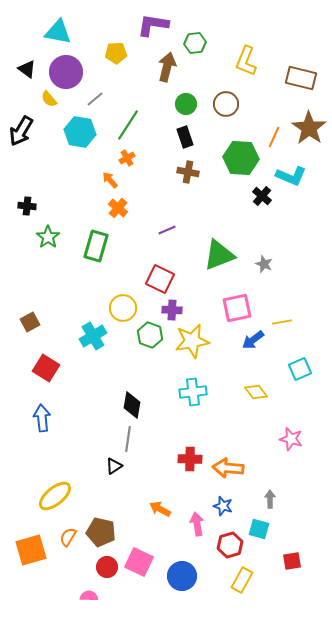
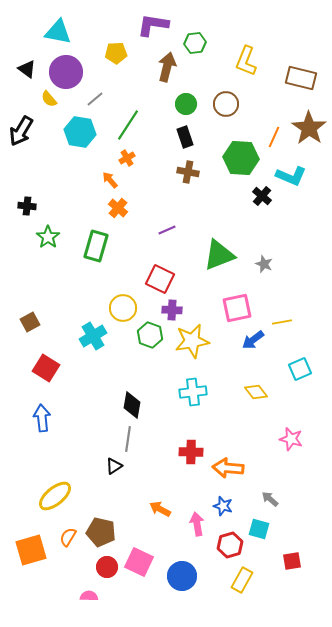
red cross at (190, 459): moved 1 px right, 7 px up
gray arrow at (270, 499): rotated 48 degrees counterclockwise
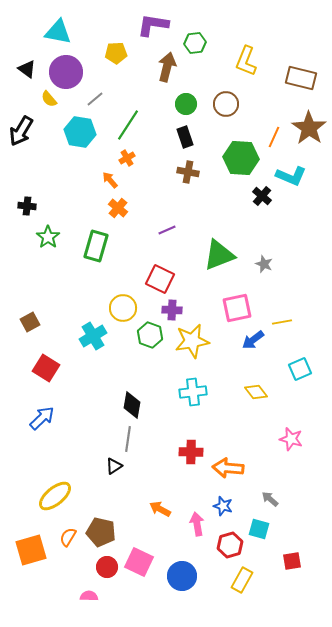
blue arrow at (42, 418): rotated 52 degrees clockwise
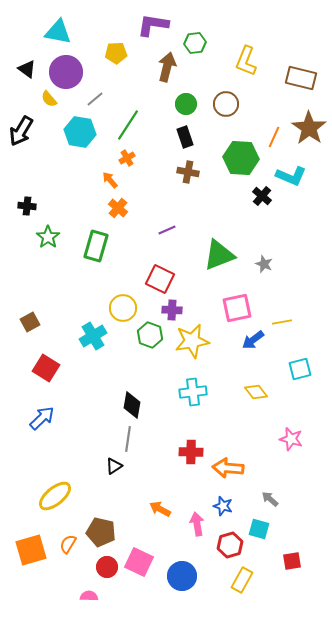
cyan square at (300, 369): rotated 10 degrees clockwise
orange semicircle at (68, 537): moved 7 px down
